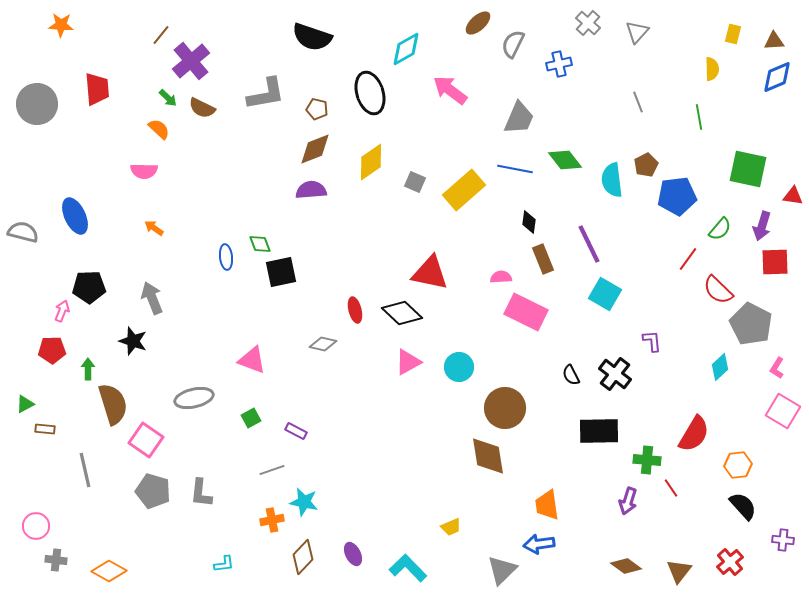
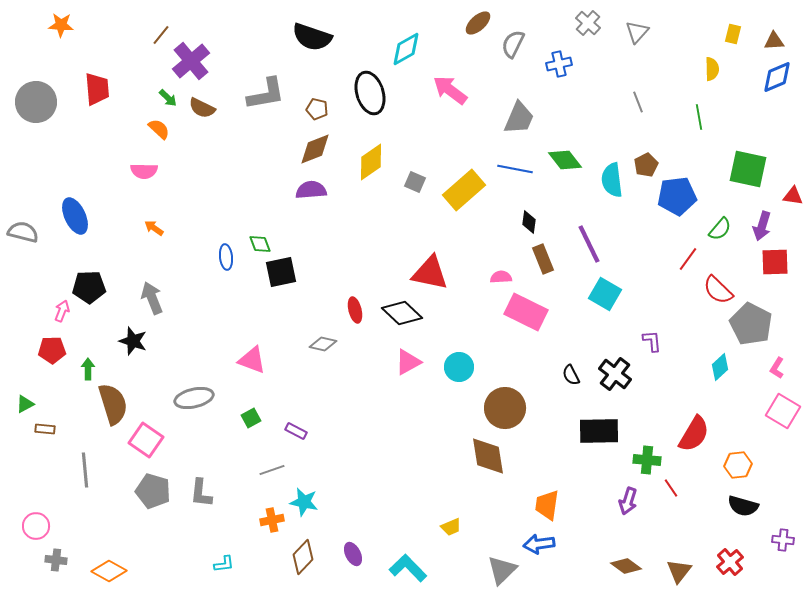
gray circle at (37, 104): moved 1 px left, 2 px up
gray line at (85, 470): rotated 8 degrees clockwise
orange trapezoid at (547, 505): rotated 16 degrees clockwise
black semicircle at (743, 506): rotated 148 degrees clockwise
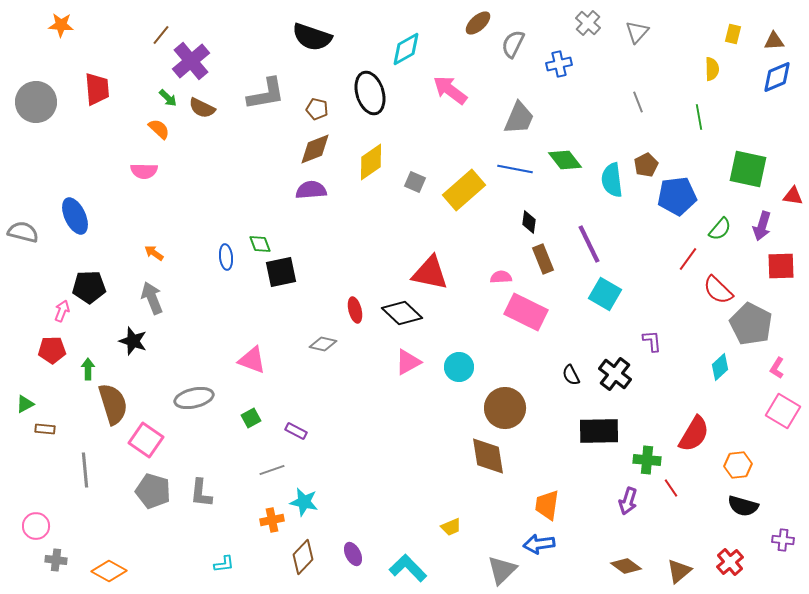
orange arrow at (154, 228): moved 25 px down
red square at (775, 262): moved 6 px right, 4 px down
brown triangle at (679, 571): rotated 12 degrees clockwise
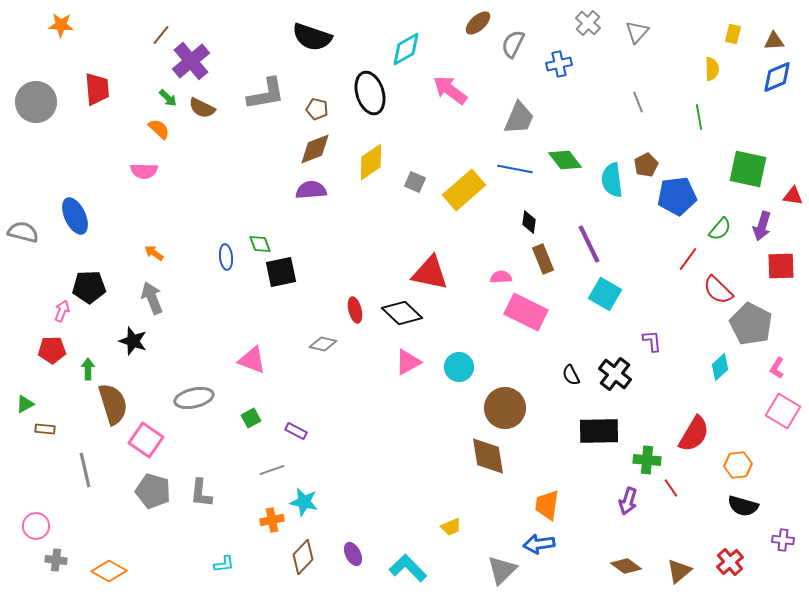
gray line at (85, 470): rotated 8 degrees counterclockwise
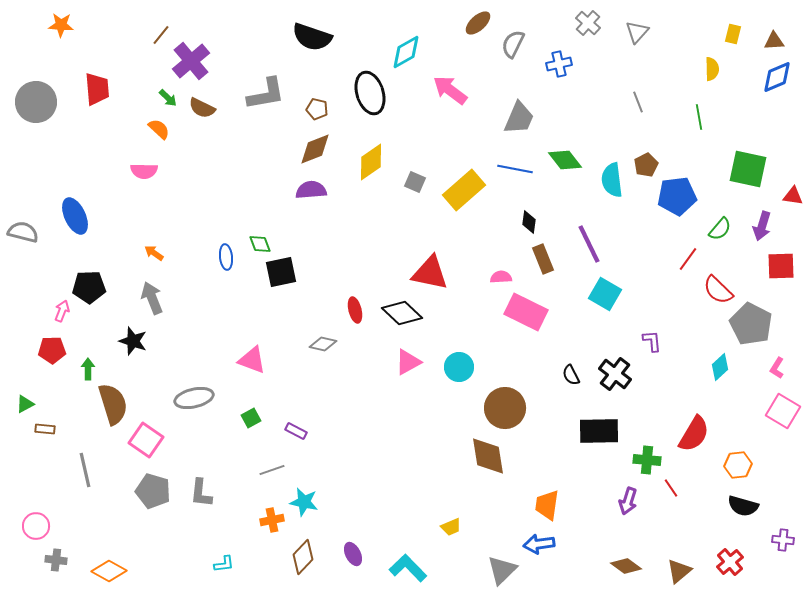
cyan diamond at (406, 49): moved 3 px down
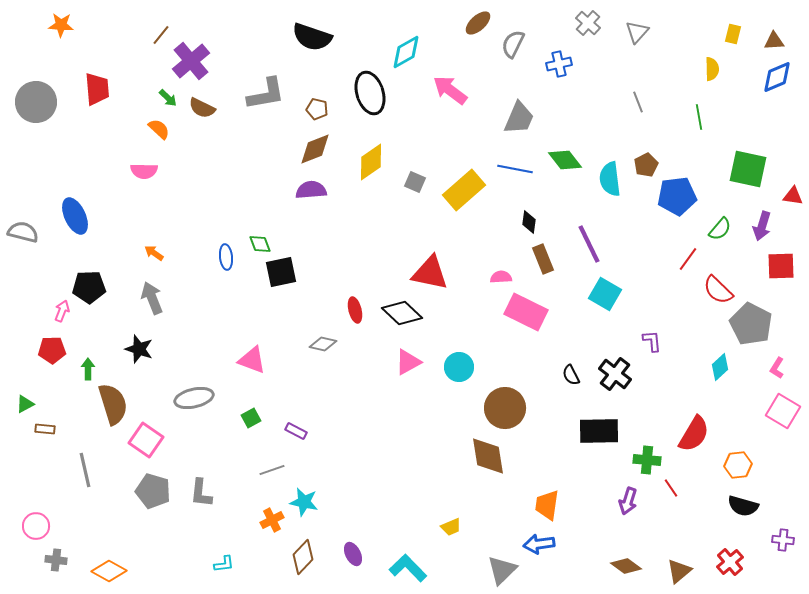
cyan semicircle at (612, 180): moved 2 px left, 1 px up
black star at (133, 341): moved 6 px right, 8 px down
orange cross at (272, 520): rotated 15 degrees counterclockwise
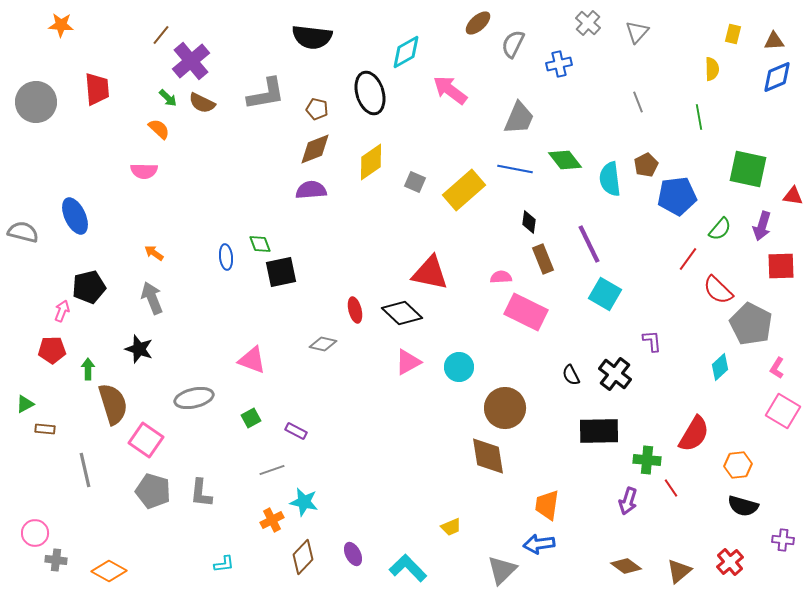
black semicircle at (312, 37): rotated 12 degrees counterclockwise
brown semicircle at (202, 108): moved 5 px up
black pentagon at (89, 287): rotated 12 degrees counterclockwise
pink circle at (36, 526): moved 1 px left, 7 px down
